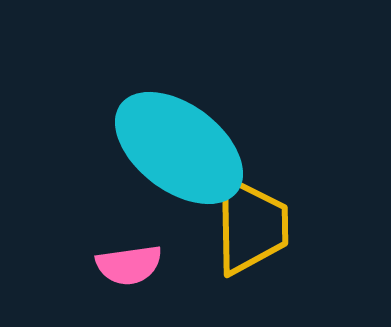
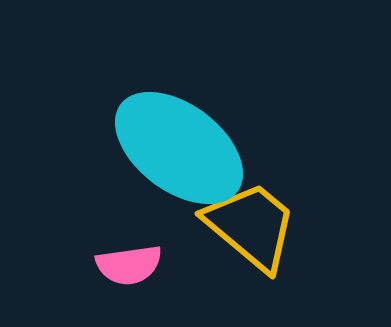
yellow trapezoid: rotated 49 degrees counterclockwise
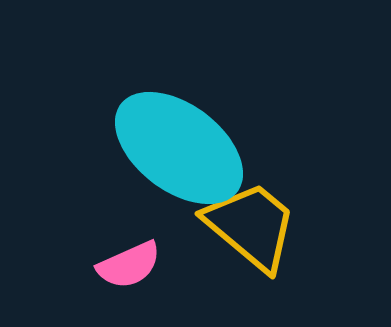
pink semicircle: rotated 16 degrees counterclockwise
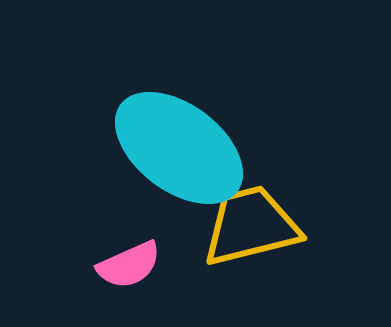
yellow trapezoid: rotated 54 degrees counterclockwise
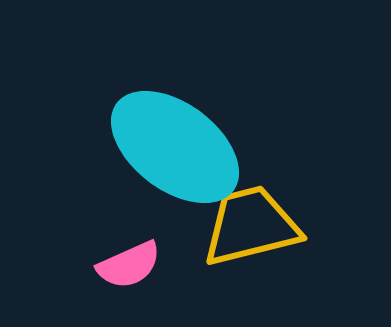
cyan ellipse: moved 4 px left, 1 px up
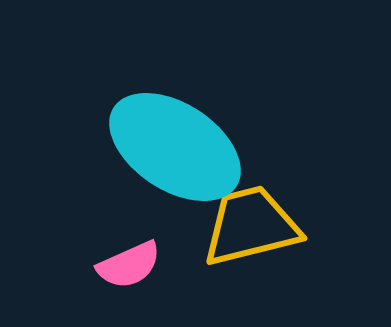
cyan ellipse: rotated 4 degrees counterclockwise
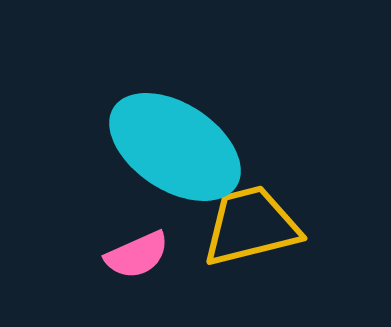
pink semicircle: moved 8 px right, 10 px up
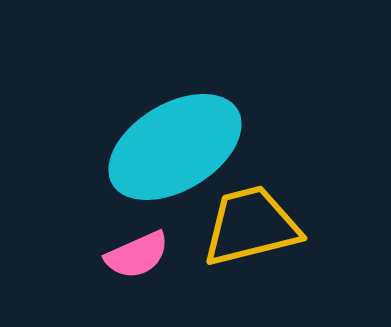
cyan ellipse: rotated 64 degrees counterclockwise
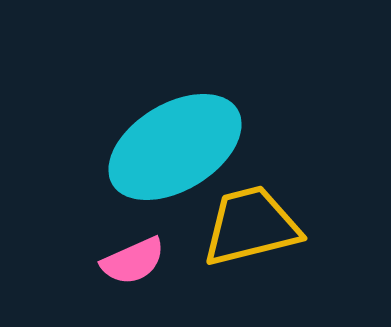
pink semicircle: moved 4 px left, 6 px down
